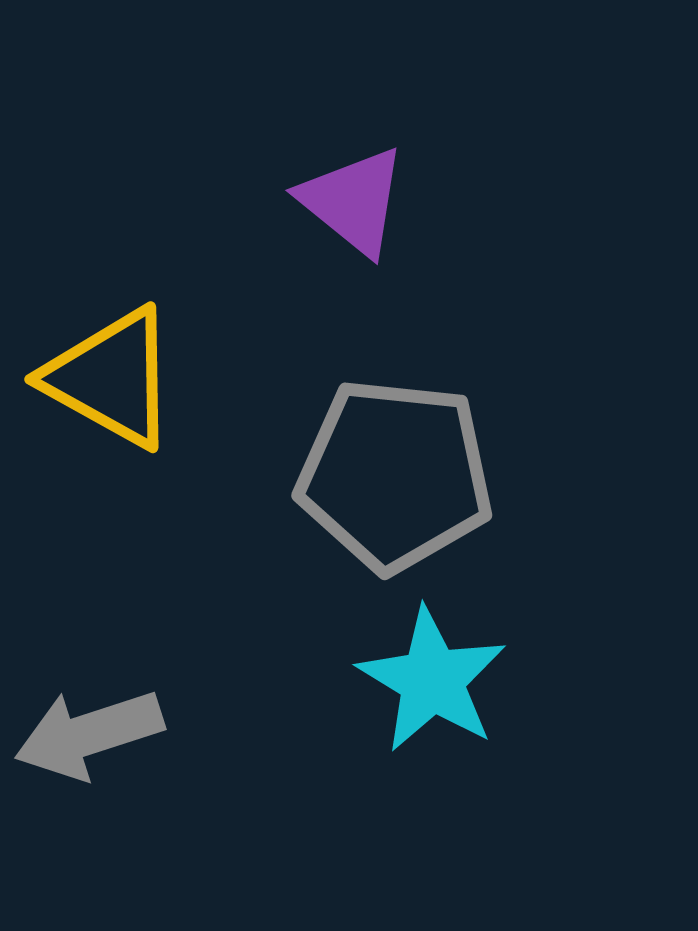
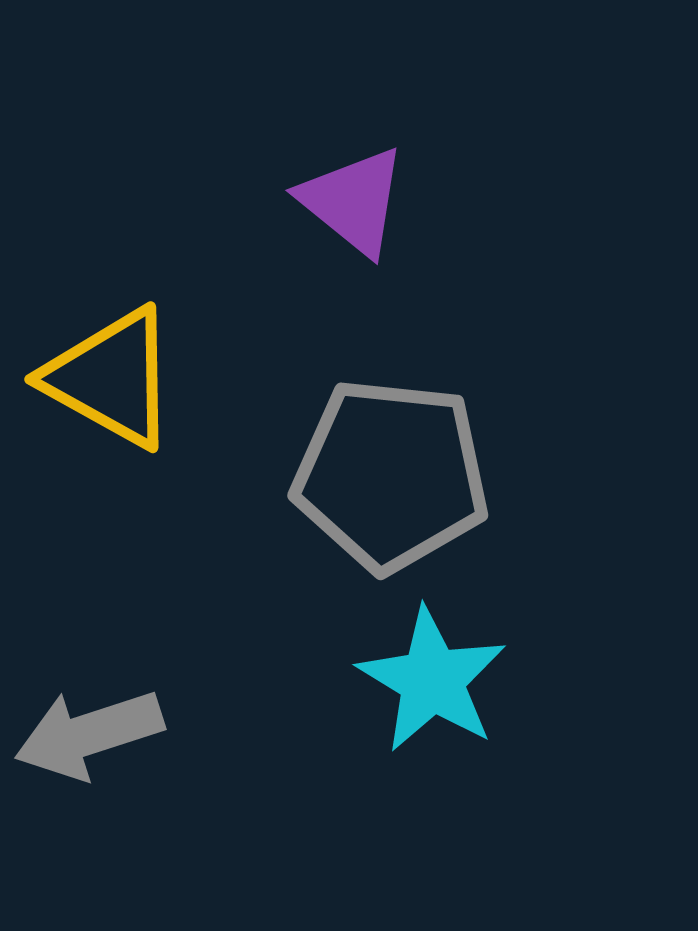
gray pentagon: moved 4 px left
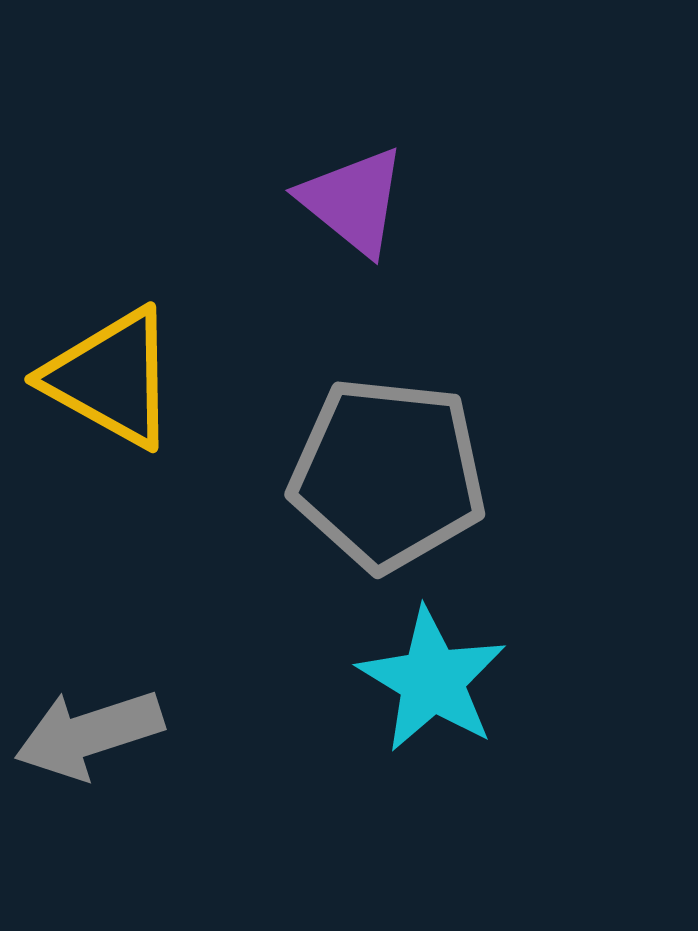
gray pentagon: moved 3 px left, 1 px up
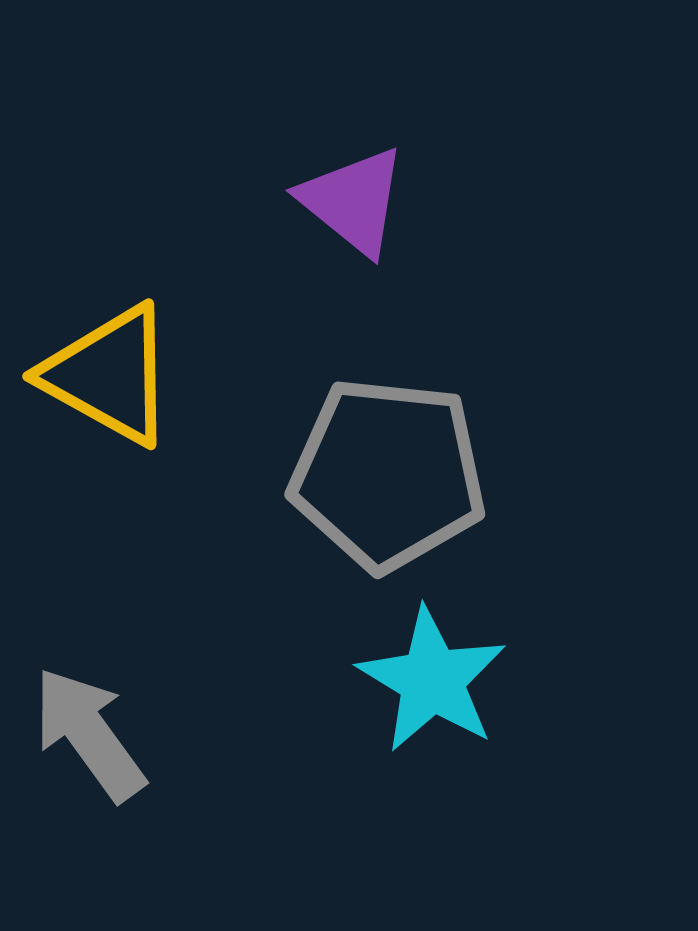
yellow triangle: moved 2 px left, 3 px up
gray arrow: rotated 72 degrees clockwise
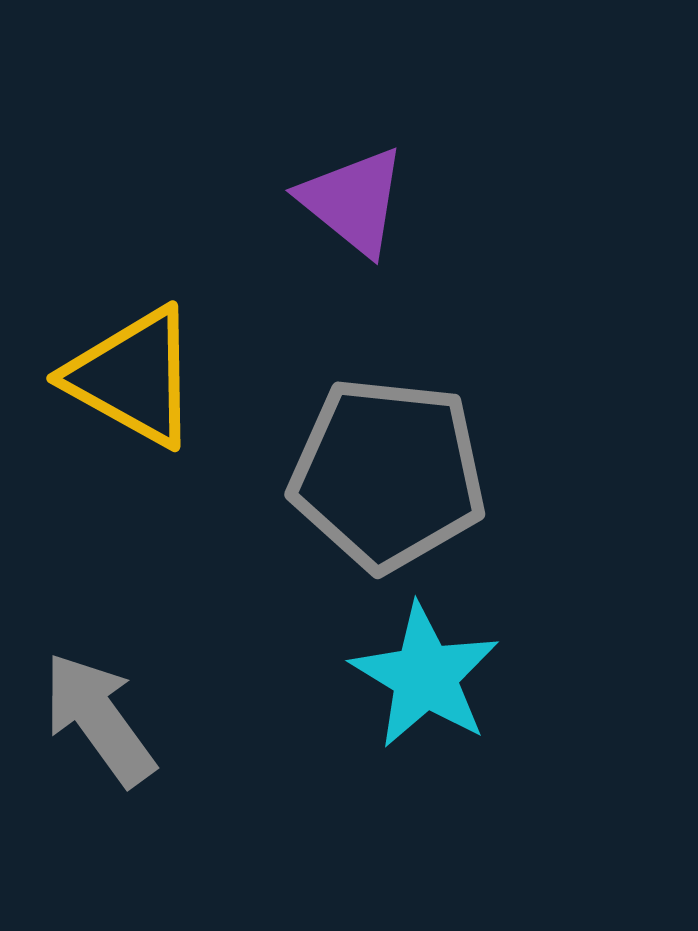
yellow triangle: moved 24 px right, 2 px down
cyan star: moved 7 px left, 4 px up
gray arrow: moved 10 px right, 15 px up
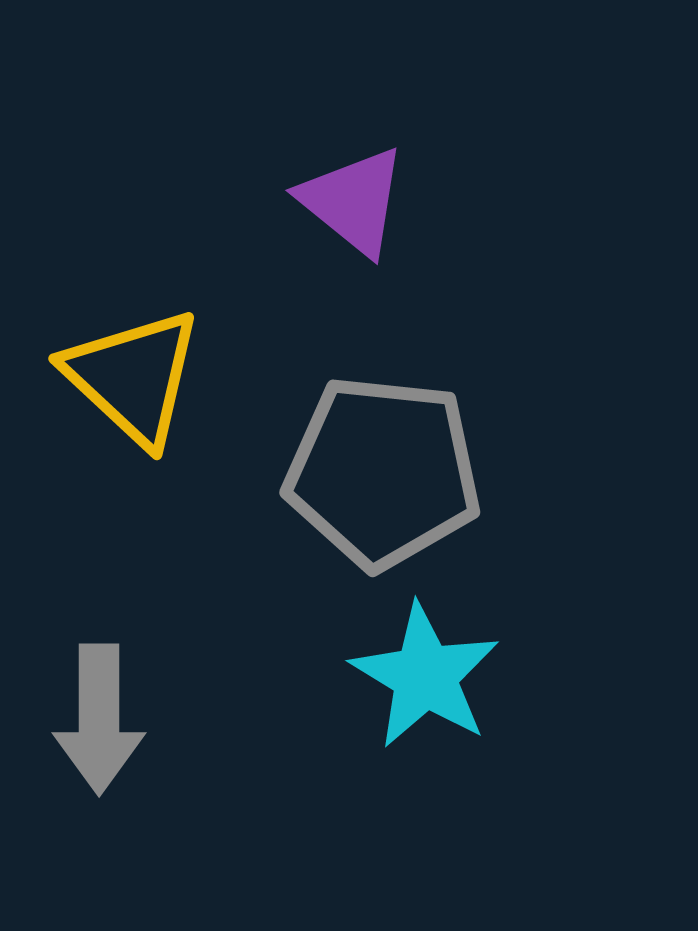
yellow triangle: rotated 14 degrees clockwise
gray pentagon: moved 5 px left, 2 px up
gray arrow: rotated 144 degrees counterclockwise
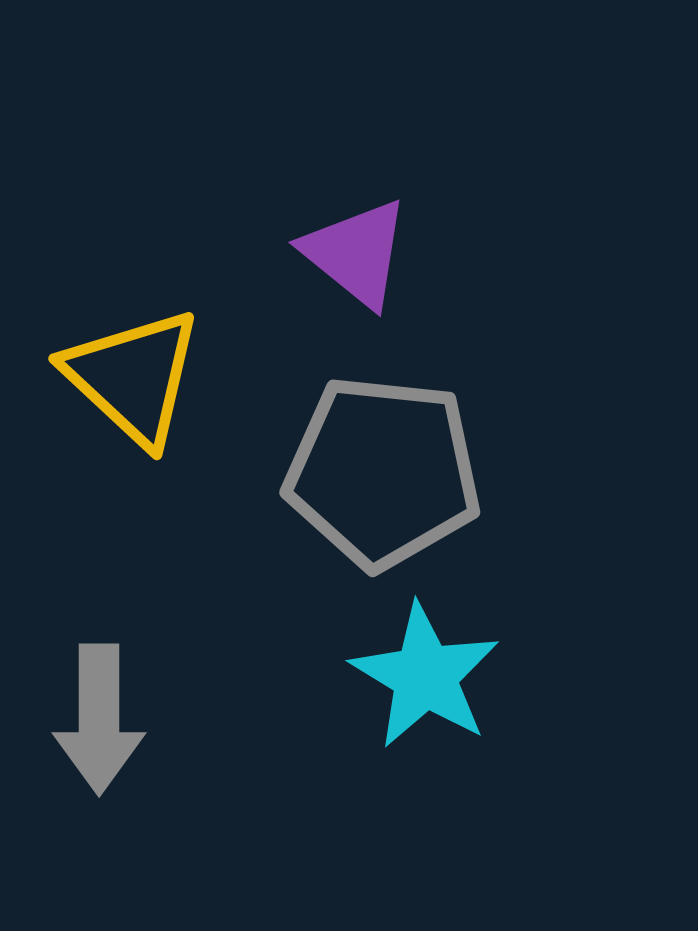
purple triangle: moved 3 px right, 52 px down
